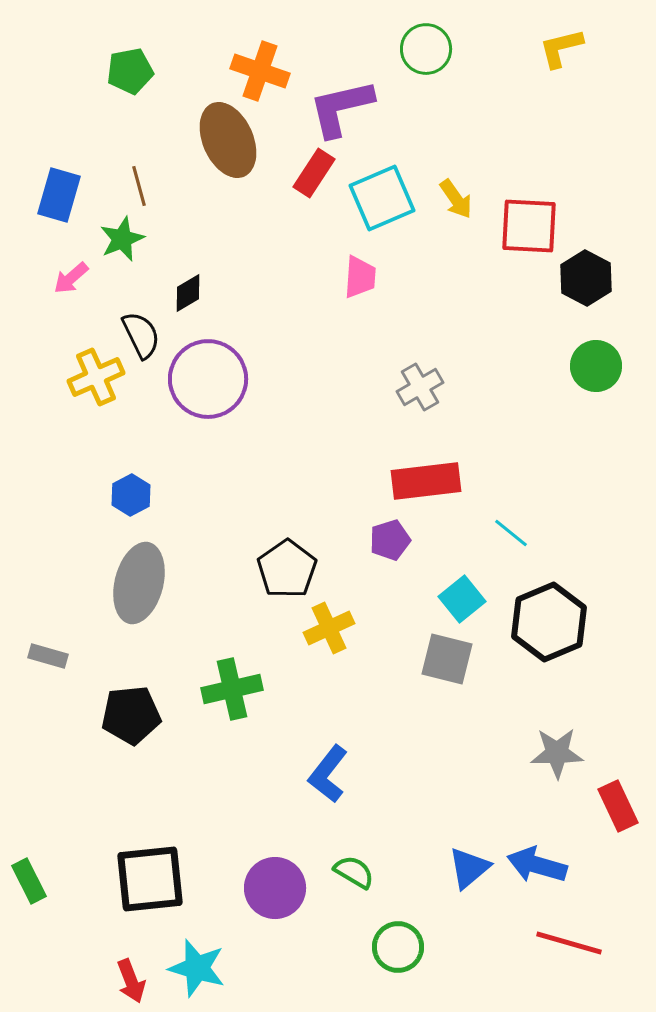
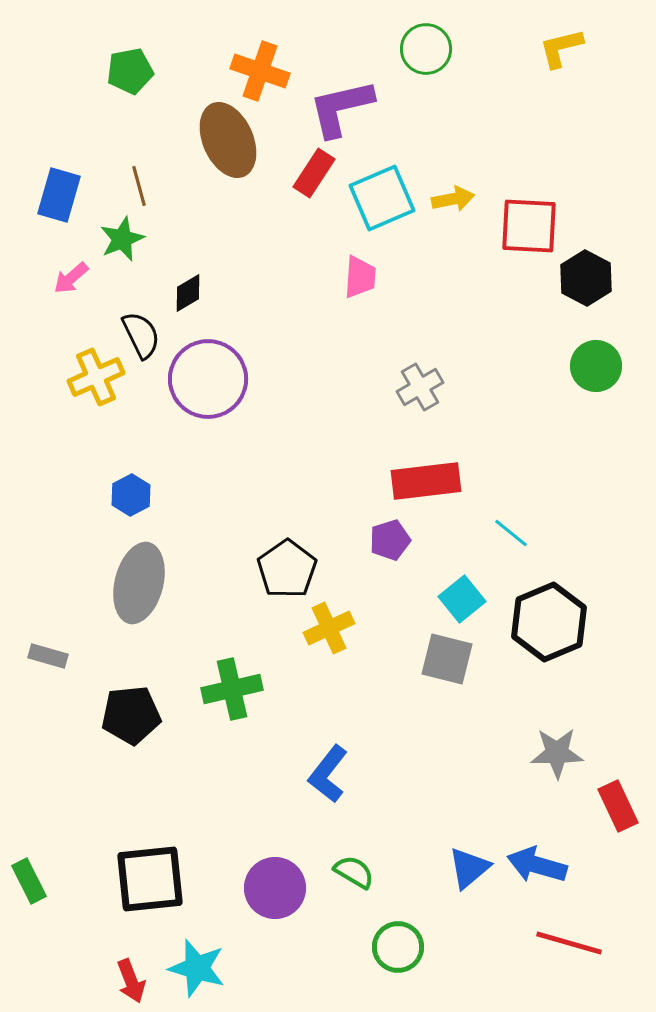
yellow arrow at (456, 199): moved 3 px left; rotated 66 degrees counterclockwise
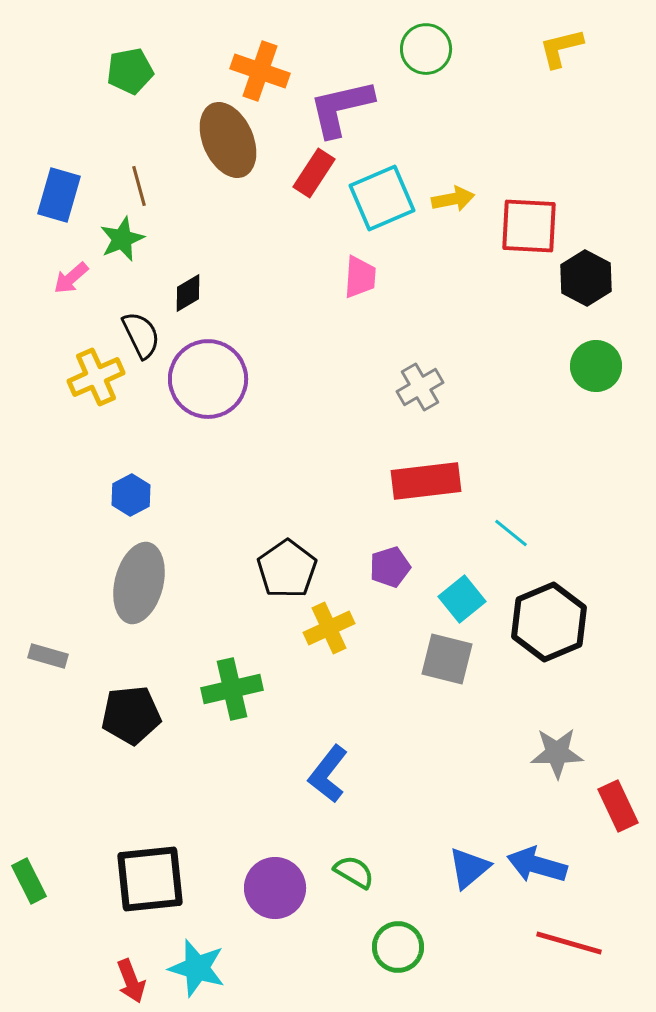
purple pentagon at (390, 540): moved 27 px down
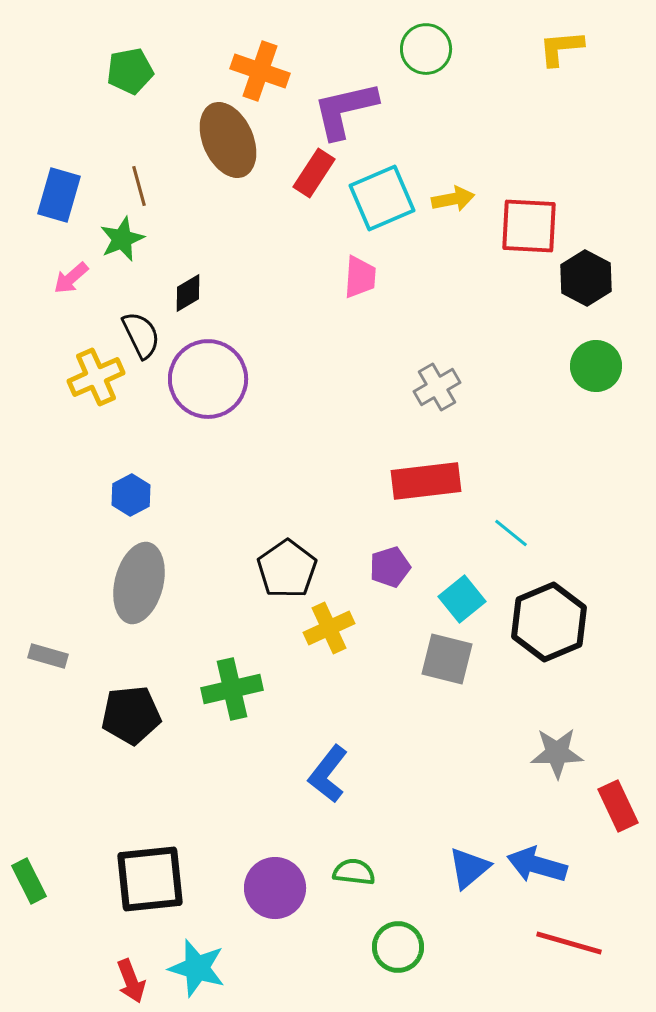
yellow L-shape at (561, 48): rotated 9 degrees clockwise
purple L-shape at (341, 108): moved 4 px right, 2 px down
gray cross at (420, 387): moved 17 px right
green semicircle at (354, 872): rotated 24 degrees counterclockwise
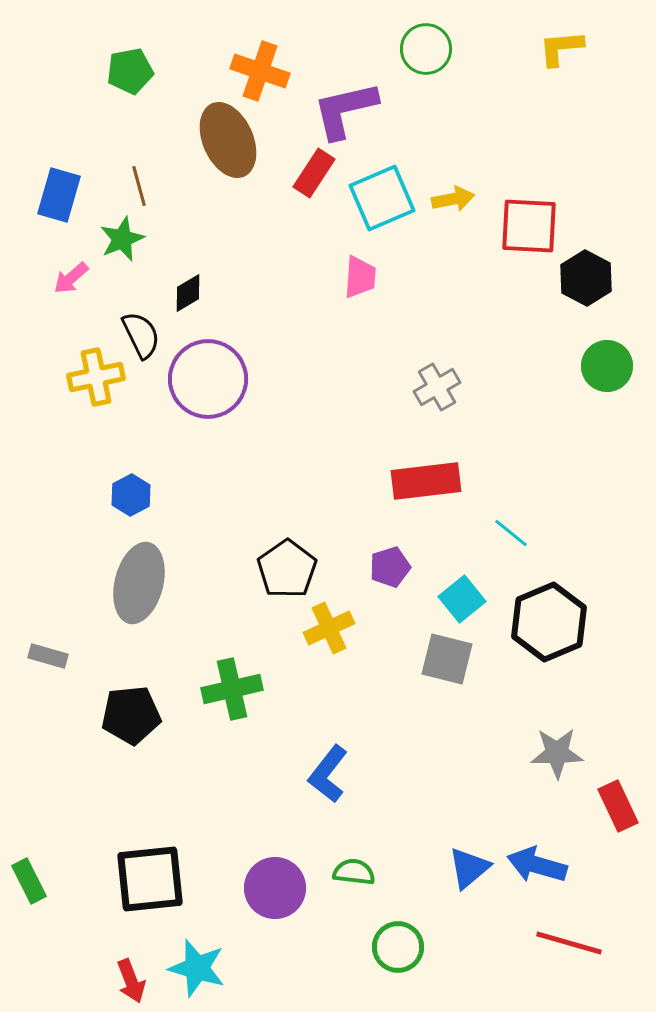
green circle at (596, 366): moved 11 px right
yellow cross at (96, 377): rotated 12 degrees clockwise
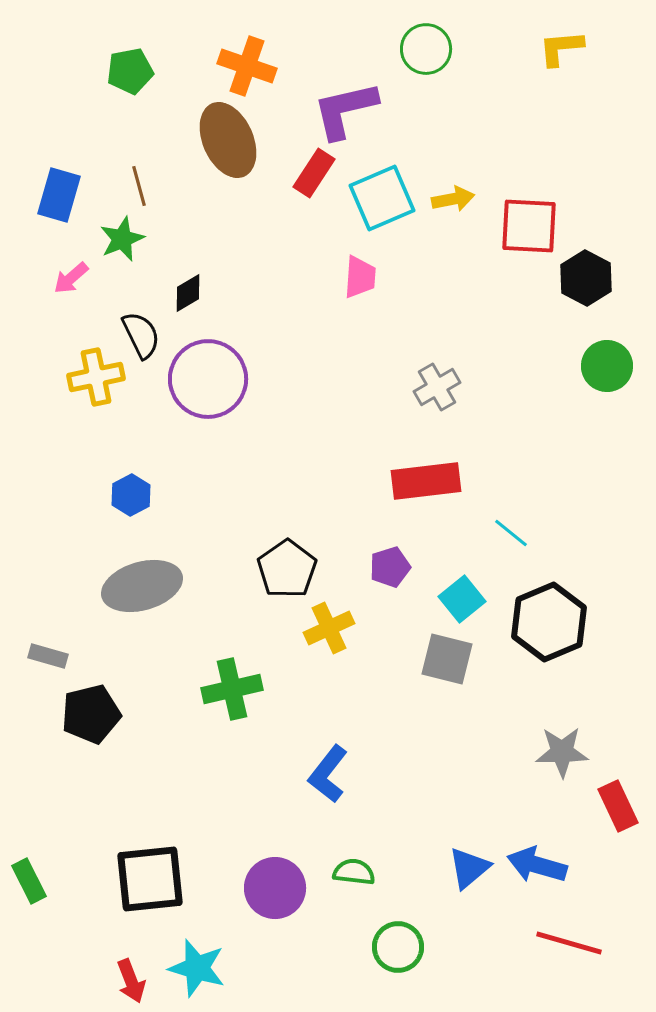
orange cross at (260, 71): moved 13 px left, 5 px up
gray ellipse at (139, 583): moved 3 px right, 3 px down; rotated 60 degrees clockwise
black pentagon at (131, 715): moved 40 px left, 1 px up; rotated 8 degrees counterclockwise
gray star at (557, 753): moved 5 px right, 1 px up
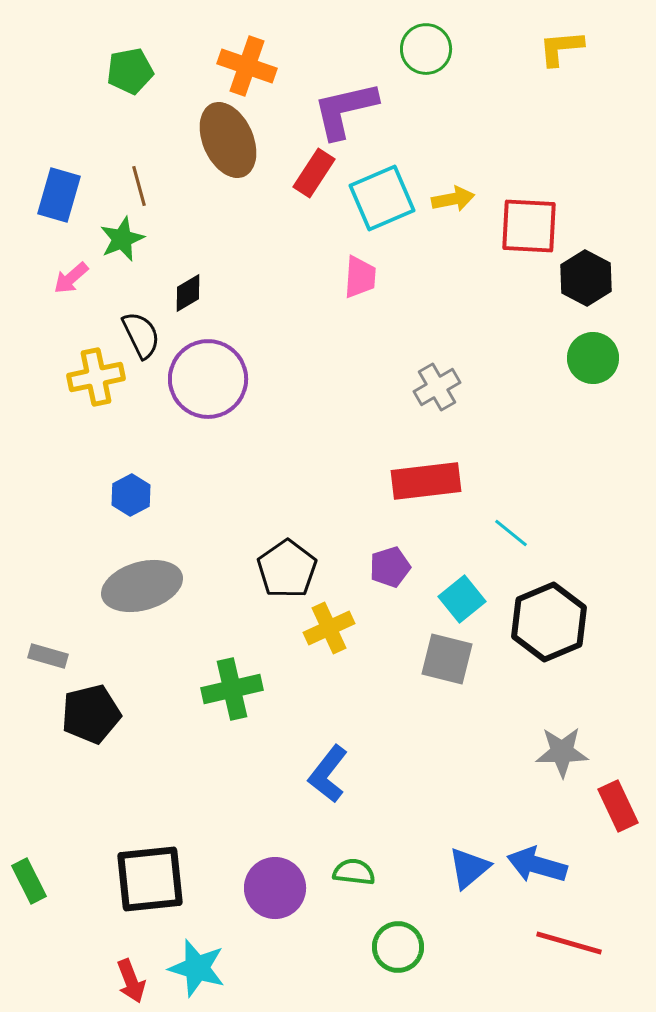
green circle at (607, 366): moved 14 px left, 8 px up
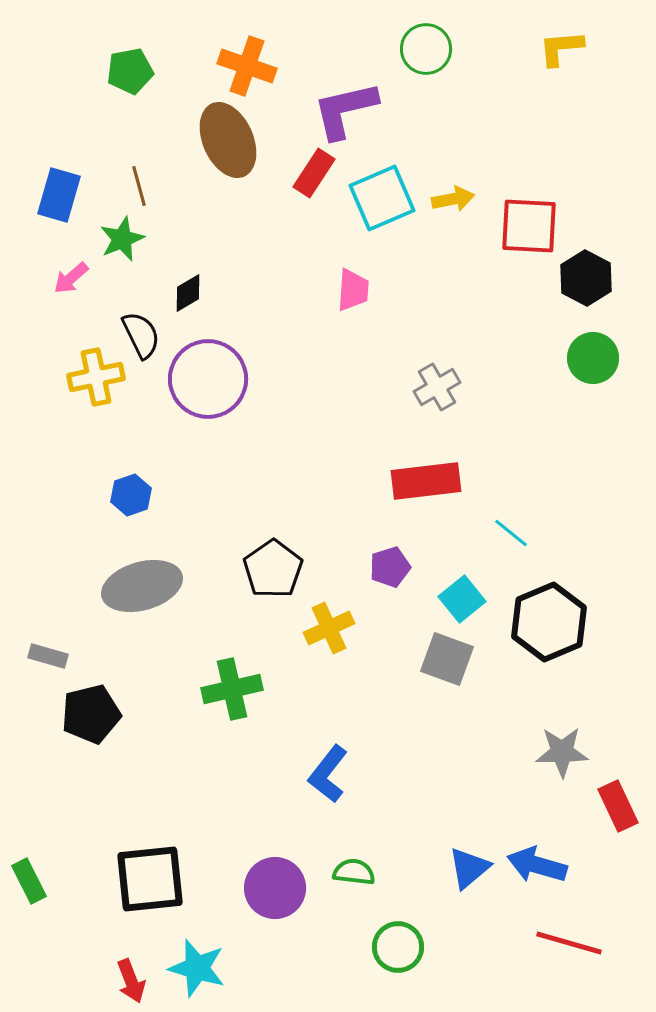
pink trapezoid at (360, 277): moved 7 px left, 13 px down
blue hexagon at (131, 495): rotated 9 degrees clockwise
black pentagon at (287, 569): moved 14 px left
gray square at (447, 659): rotated 6 degrees clockwise
